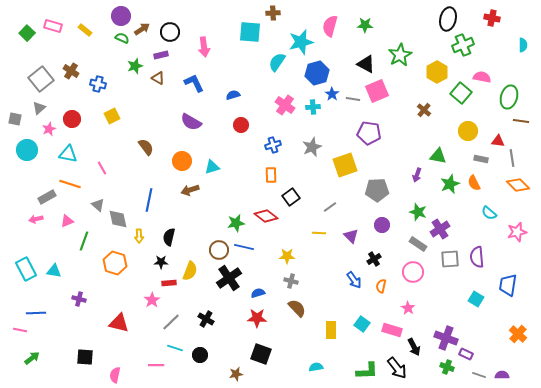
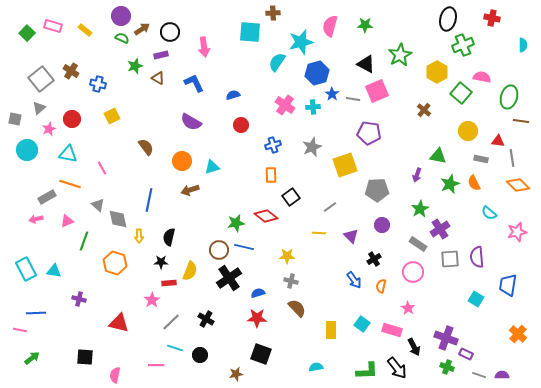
green star at (418, 212): moved 2 px right, 3 px up; rotated 24 degrees clockwise
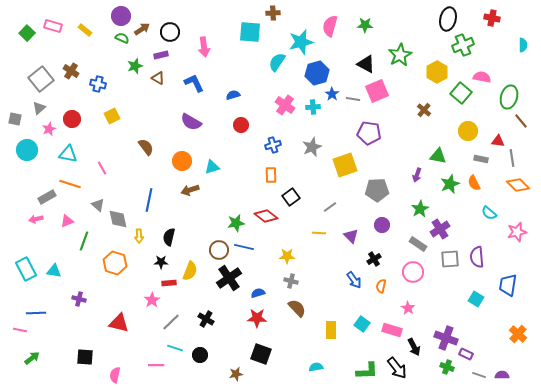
brown line at (521, 121): rotated 42 degrees clockwise
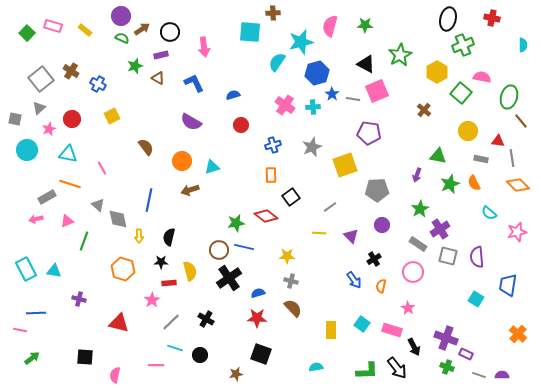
blue cross at (98, 84): rotated 14 degrees clockwise
gray square at (450, 259): moved 2 px left, 3 px up; rotated 18 degrees clockwise
orange hexagon at (115, 263): moved 8 px right, 6 px down
yellow semicircle at (190, 271): rotated 36 degrees counterclockwise
brown semicircle at (297, 308): moved 4 px left
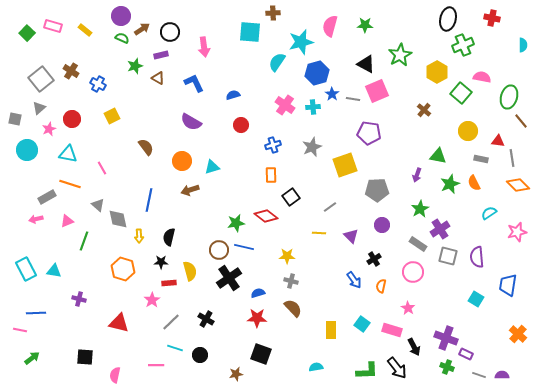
cyan semicircle at (489, 213): rotated 105 degrees clockwise
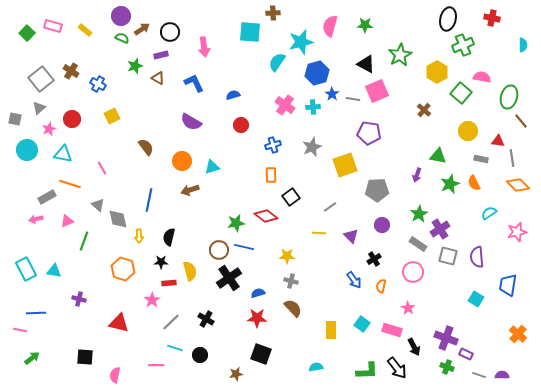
cyan triangle at (68, 154): moved 5 px left
green star at (420, 209): moved 1 px left, 5 px down
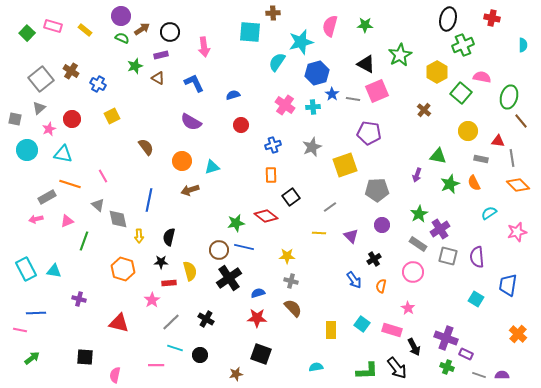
pink line at (102, 168): moved 1 px right, 8 px down
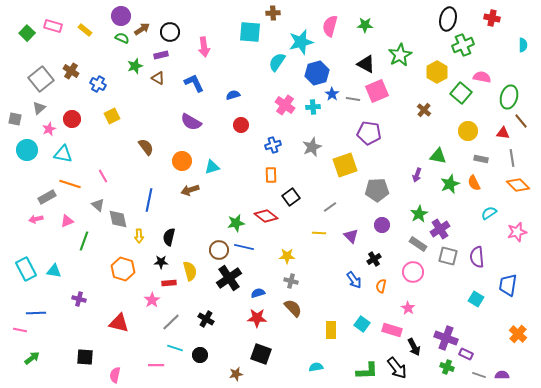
red triangle at (498, 141): moved 5 px right, 8 px up
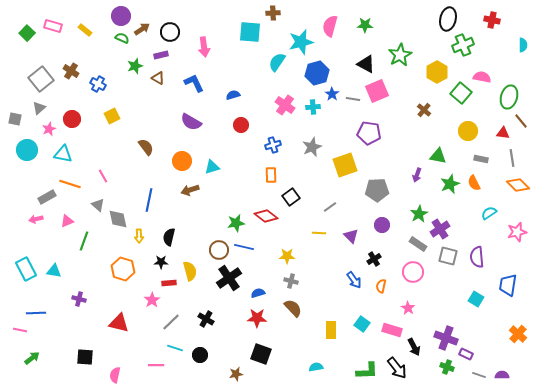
red cross at (492, 18): moved 2 px down
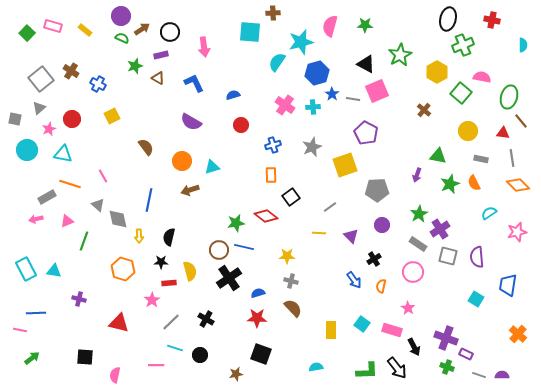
purple pentagon at (369, 133): moved 3 px left; rotated 20 degrees clockwise
